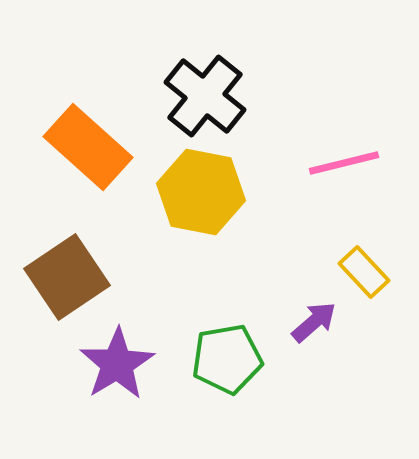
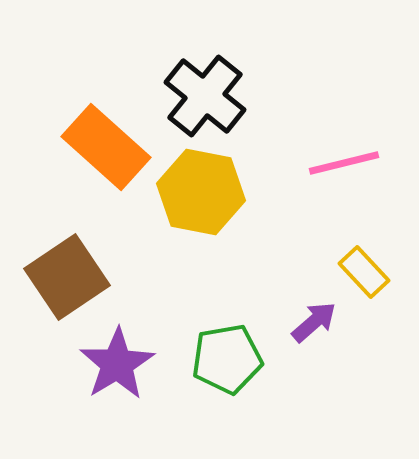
orange rectangle: moved 18 px right
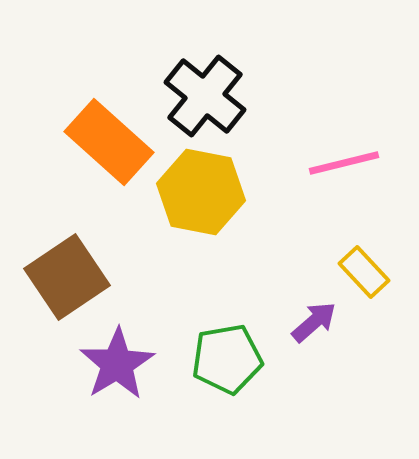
orange rectangle: moved 3 px right, 5 px up
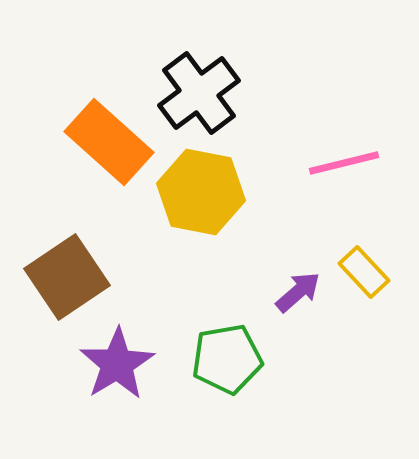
black cross: moved 6 px left, 3 px up; rotated 14 degrees clockwise
purple arrow: moved 16 px left, 30 px up
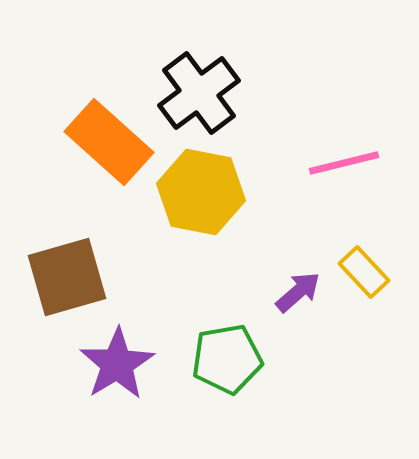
brown square: rotated 18 degrees clockwise
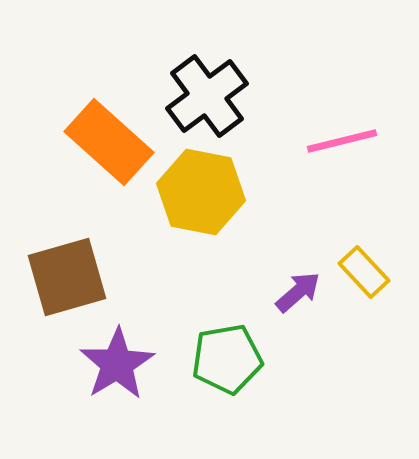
black cross: moved 8 px right, 3 px down
pink line: moved 2 px left, 22 px up
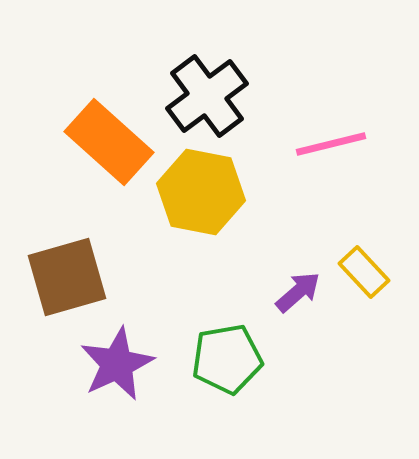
pink line: moved 11 px left, 3 px down
purple star: rotated 6 degrees clockwise
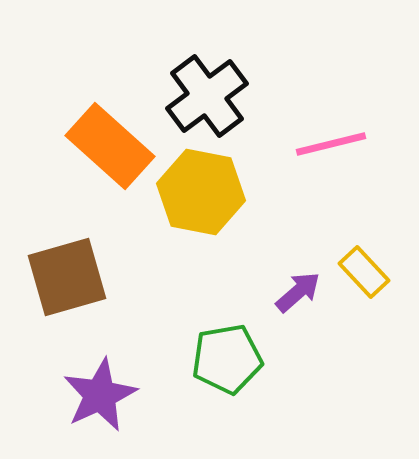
orange rectangle: moved 1 px right, 4 px down
purple star: moved 17 px left, 31 px down
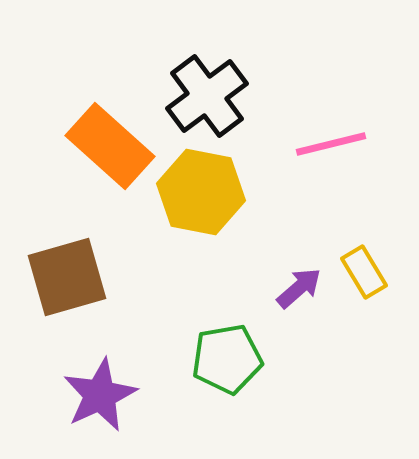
yellow rectangle: rotated 12 degrees clockwise
purple arrow: moved 1 px right, 4 px up
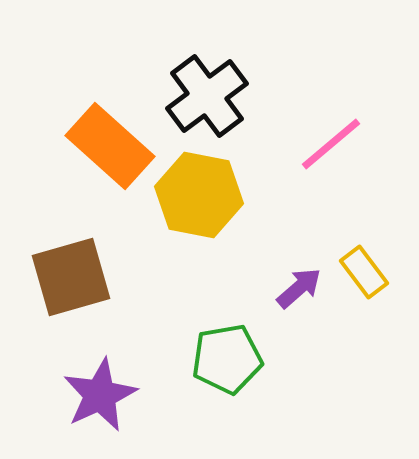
pink line: rotated 26 degrees counterclockwise
yellow hexagon: moved 2 px left, 3 px down
yellow rectangle: rotated 6 degrees counterclockwise
brown square: moved 4 px right
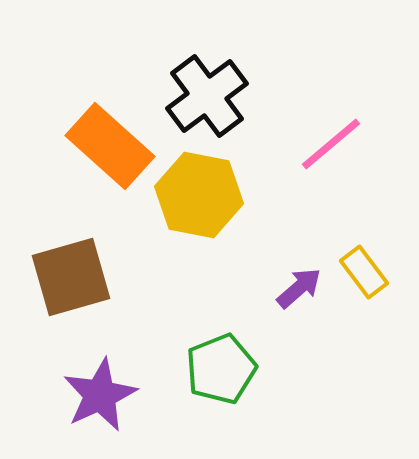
green pentagon: moved 6 px left, 10 px down; rotated 12 degrees counterclockwise
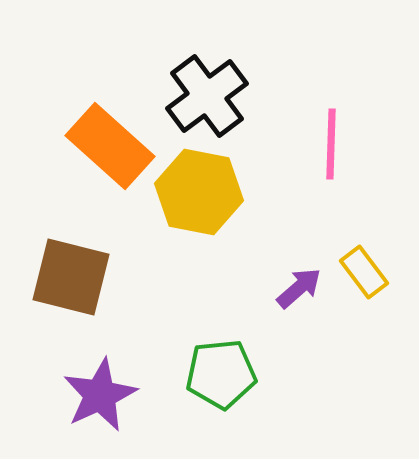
pink line: rotated 48 degrees counterclockwise
yellow hexagon: moved 3 px up
brown square: rotated 30 degrees clockwise
green pentagon: moved 5 px down; rotated 16 degrees clockwise
